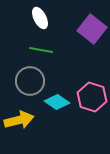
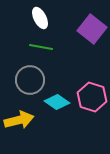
green line: moved 3 px up
gray circle: moved 1 px up
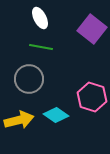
gray circle: moved 1 px left, 1 px up
cyan diamond: moved 1 px left, 13 px down
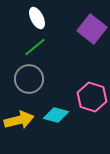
white ellipse: moved 3 px left
green line: moved 6 px left; rotated 50 degrees counterclockwise
cyan diamond: rotated 20 degrees counterclockwise
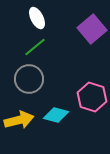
purple square: rotated 12 degrees clockwise
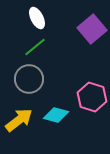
yellow arrow: rotated 24 degrees counterclockwise
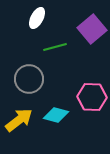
white ellipse: rotated 55 degrees clockwise
green line: moved 20 px right; rotated 25 degrees clockwise
pink hexagon: rotated 16 degrees counterclockwise
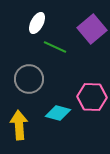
white ellipse: moved 5 px down
green line: rotated 40 degrees clockwise
cyan diamond: moved 2 px right, 2 px up
yellow arrow: moved 5 px down; rotated 56 degrees counterclockwise
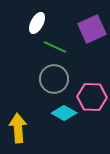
purple square: rotated 16 degrees clockwise
gray circle: moved 25 px right
cyan diamond: moved 6 px right; rotated 15 degrees clockwise
yellow arrow: moved 1 px left, 3 px down
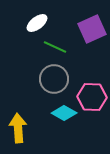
white ellipse: rotated 25 degrees clockwise
